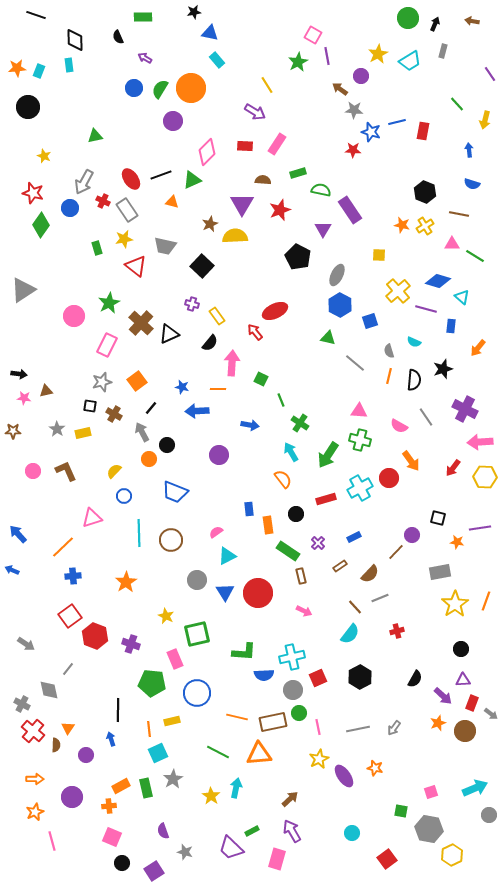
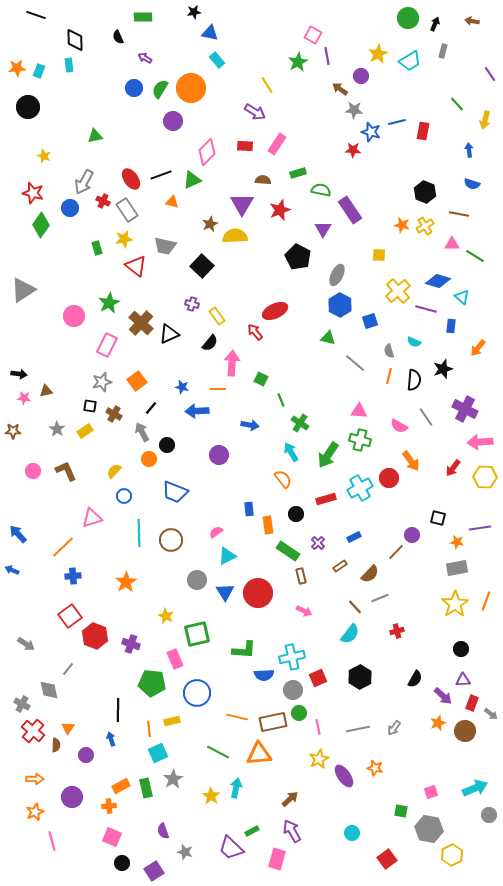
yellow rectangle at (83, 433): moved 2 px right, 2 px up; rotated 21 degrees counterclockwise
gray rectangle at (440, 572): moved 17 px right, 4 px up
green L-shape at (244, 652): moved 2 px up
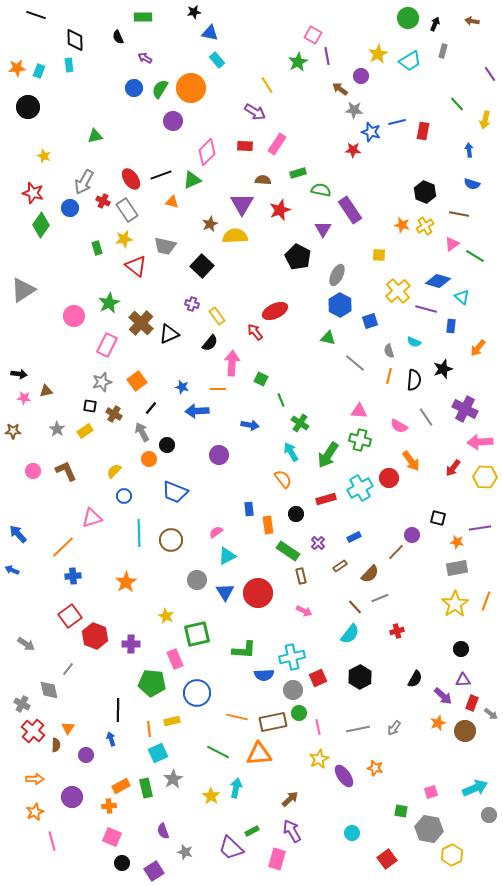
pink triangle at (452, 244): rotated 35 degrees counterclockwise
purple cross at (131, 644): rotated 18 degrees counterclockwise
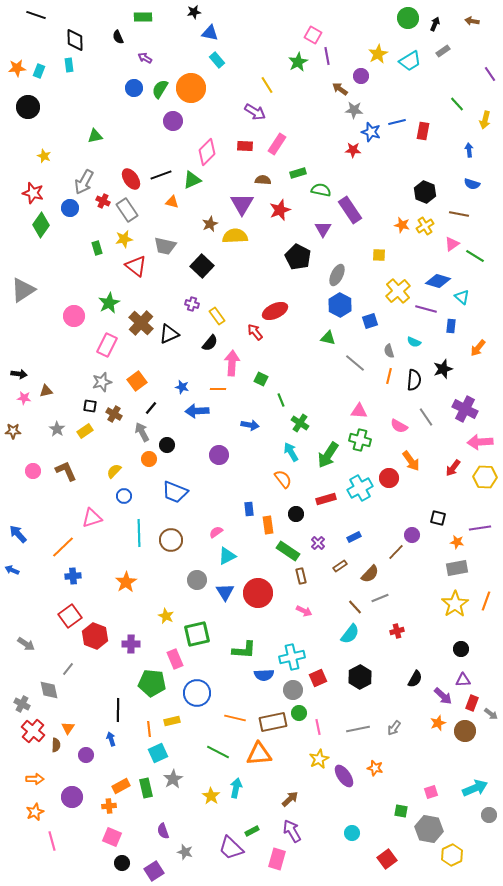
gray rectangle at (443, 51): rotated 40 degrees clockwise
orange line at (237, 717): moved 2 px left, 1 px down
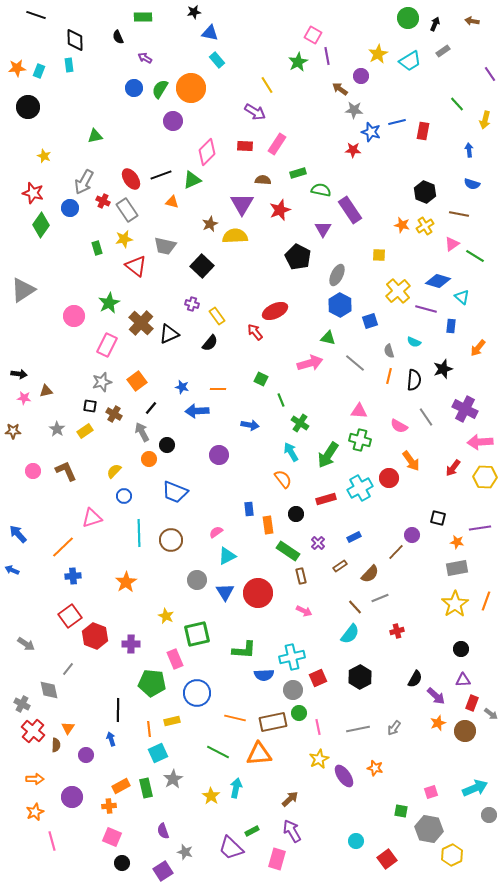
pink arrow at (232, 363): moved 78 px right; rotated 70 degrees clockwise
purple arrow at (443, 696): moved 7 px left
cyan circle at (352, 833): moved 4 px right, 8 px down
purple square at (154, 871): moved 9 px right
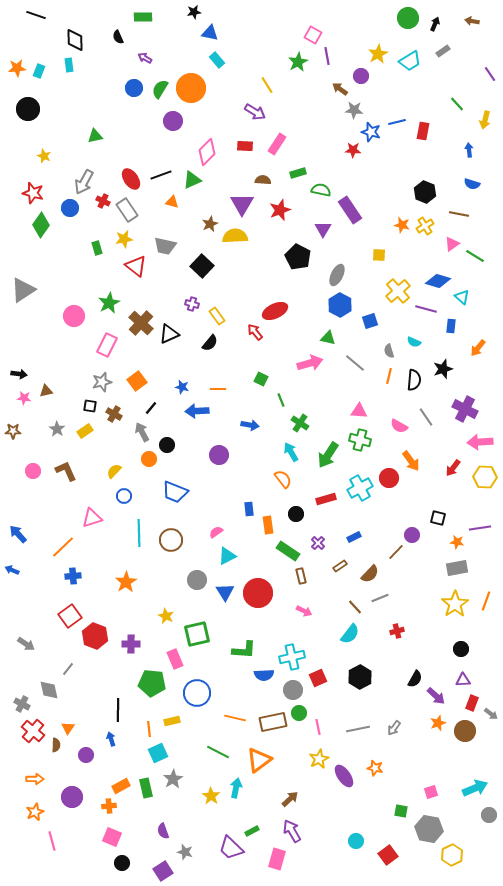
black circle at (28, 107): moved 2 px down
orange triangle at (259, 754): moved 6 px down; rotated 32 degrees counterclockwise
red square at (387, 859): moved 1 px right, 4 px up
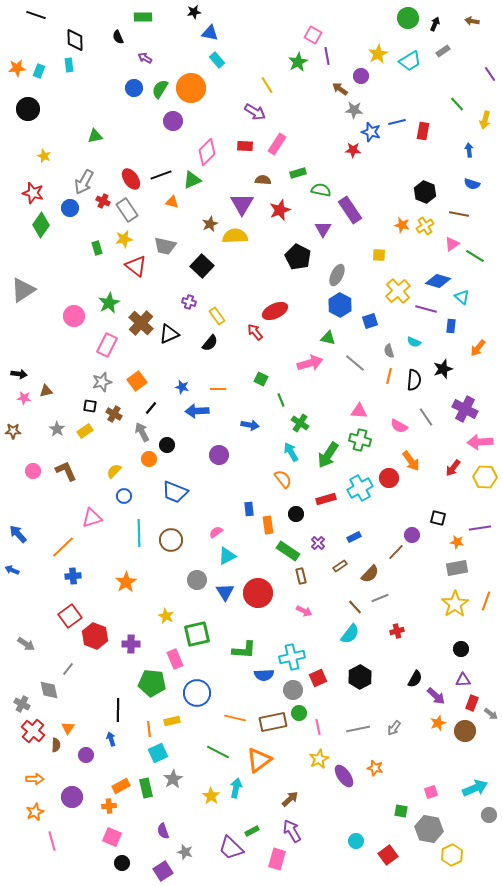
purple cross at (192, 304): moved 3 px left, 2 px up
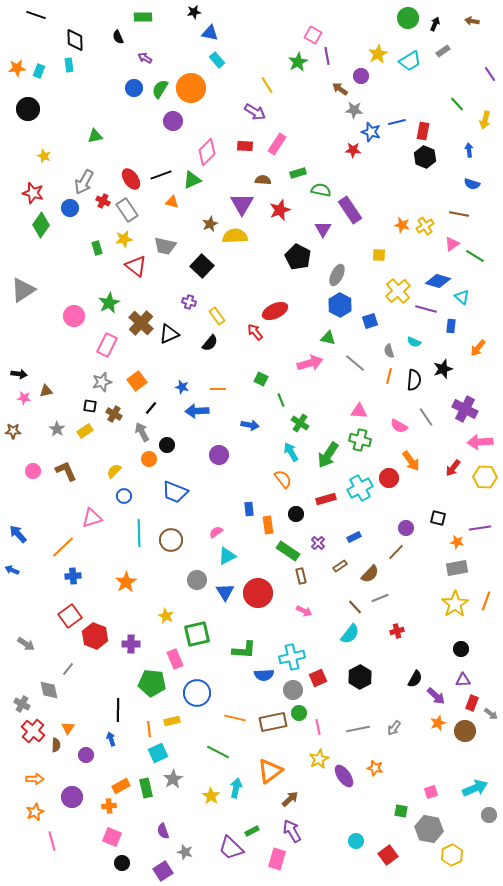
black hexagon at (425, 192): moved 35 px up
purple circle at (412, 535): moved 6 px left, 7 px up
orange triangle at (259, 760): moved 11 px right, 11 px down
